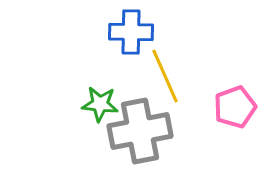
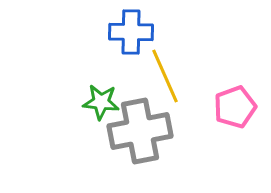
green star: moved 1 px right, 2 px up
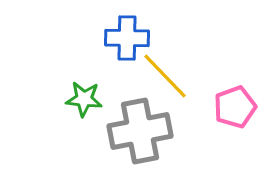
blue cross: moved 4 px left, 6 px down
yellow line: rotated 20 degrees counterclockwise
green star: moved 17 px left, 3 px up
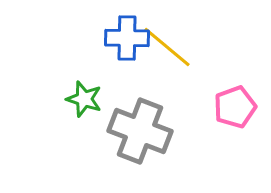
yellow line: moved 2 px right, 29 px up; rotated 6 degrees counterclockwise
green star: rotated 12 degrees clockwise
gray cross: rotated 32 degrees clockwise
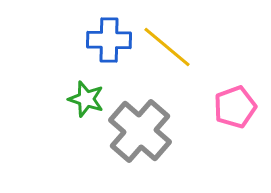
blue cross: moved 18 px left, 2 px down
green star: moved 2 px right
gray cross: rotated 20 degrees clockwise
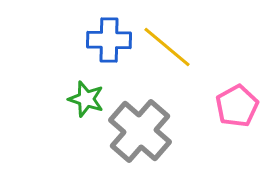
pink pentagon: moved 2 px right, 1 px up; rotated 9 degrees counterclockwise
